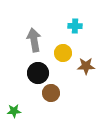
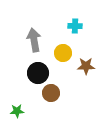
green star: moved 3 px right
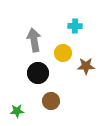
brown circle: moved 8 px down
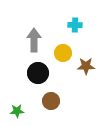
cyan cross: moved 1 px up
gray arrow: rotated 10 degrees clockwise
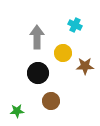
cyan cross: rotated 24 degrees clockwise
gray arrow: moved 3 px right, 3 px up
brown star: moved 1 px left
